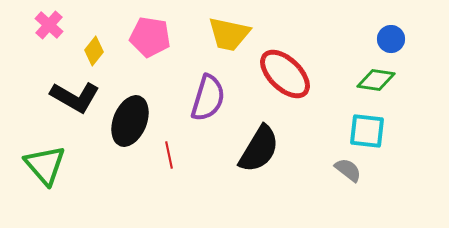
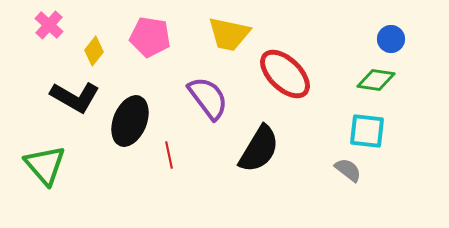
purple semicircle: rotated 54 degrees counterclockwise
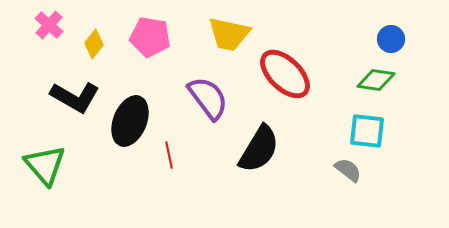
yellow diamond: moved 7 px up
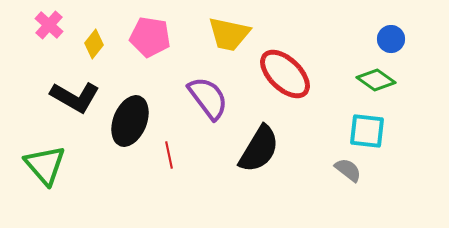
green diamond: rotated 27 degrees clockwise
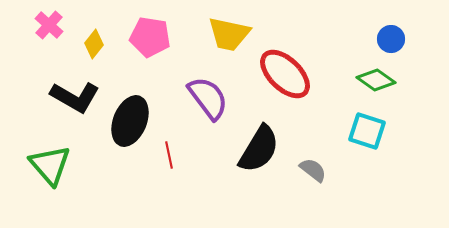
cyan square: rotated 12 degrees clockwise
green triangle: moved 5 px right
gray semicircle: moved 35 px left
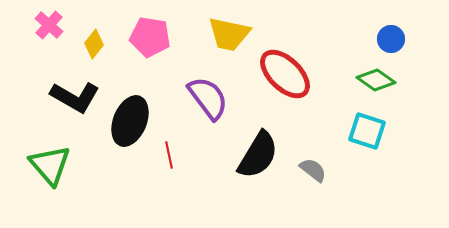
black semicircle: moved 1 px left, 6 px down
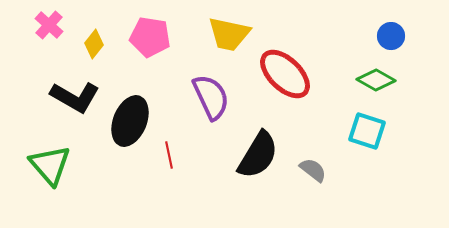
blue circle: moved 3 px up
green diamond: rotated 6 degrees counterclockwise
purple semicircle: moved 3 px right, 1 px up; rotated 12 degrees clockwise
